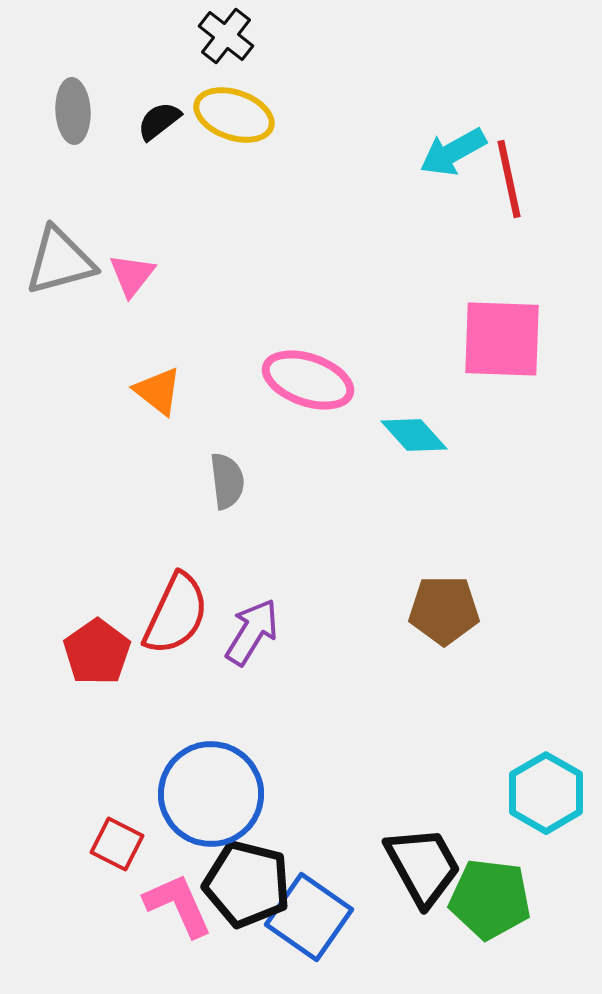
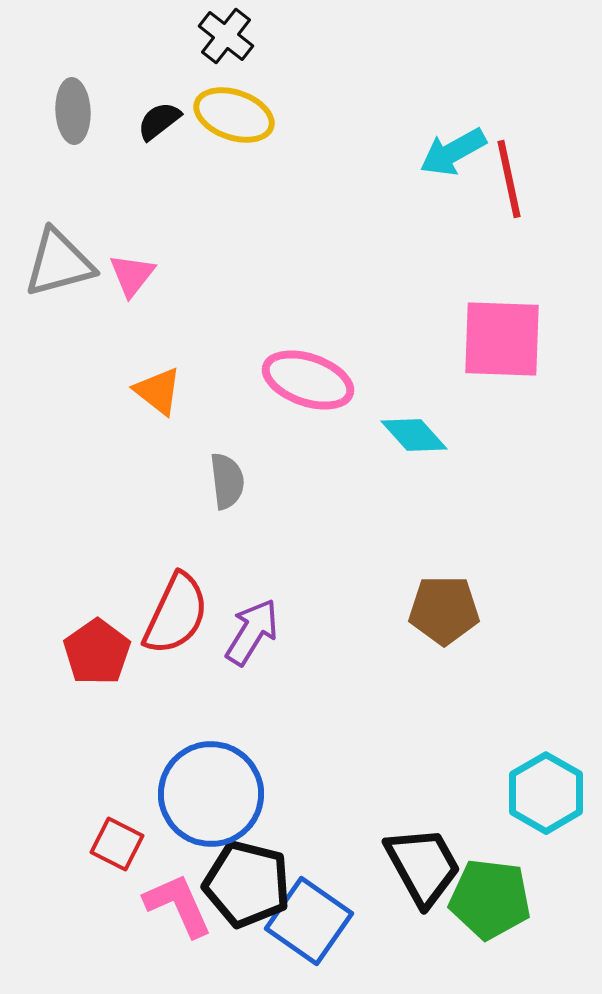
gray triangle: moved 1 px left, 2 px down
blue square: moved 4 px down
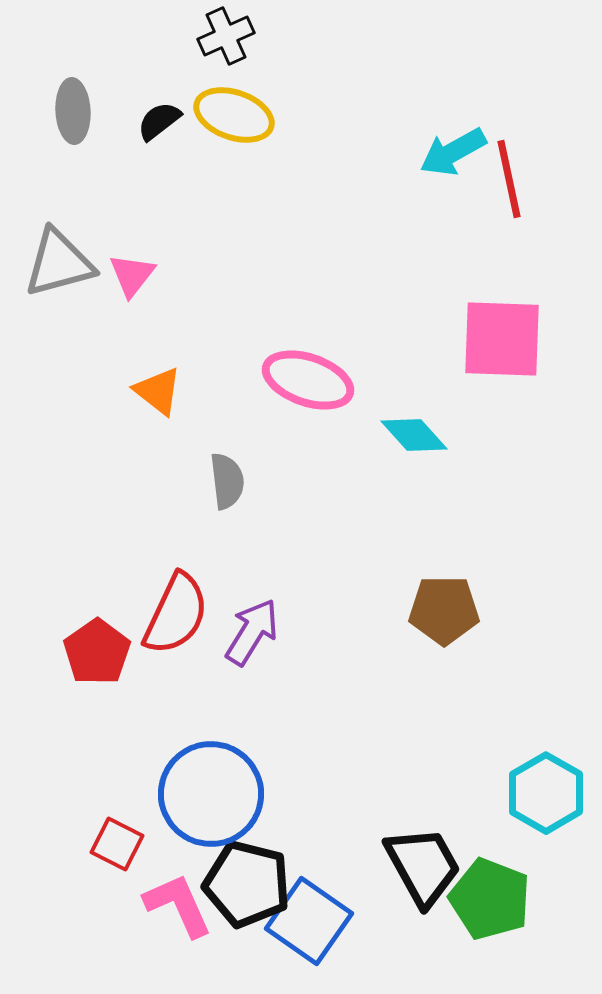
black cross: rotated 28 degrees clockwise
green pentagon: rotated 14 degrees clockwise
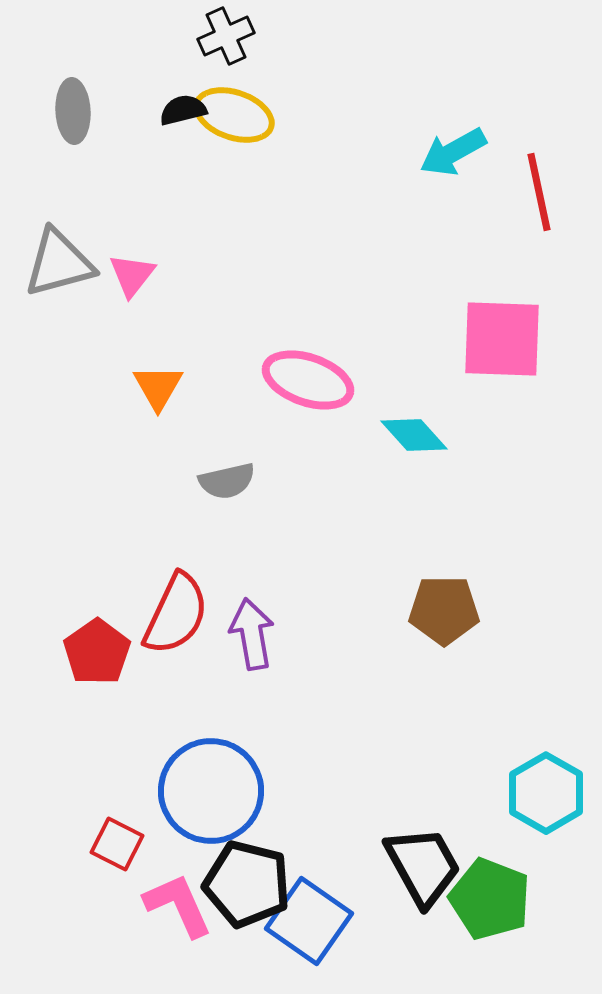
black semicircle: moved 24 px right, 11 px up; rotated 24 degrees clockwise
red line: moved 30 px right, 13 px down
orange triangle: moved 4 px up; rotated 22 degrees clockwise
gray semicircle: rotated 84 degrees clockwise
purple arrow: moved 2 px down; rotated 42 degrees counterclockwise
blue circle: moved 3 px up
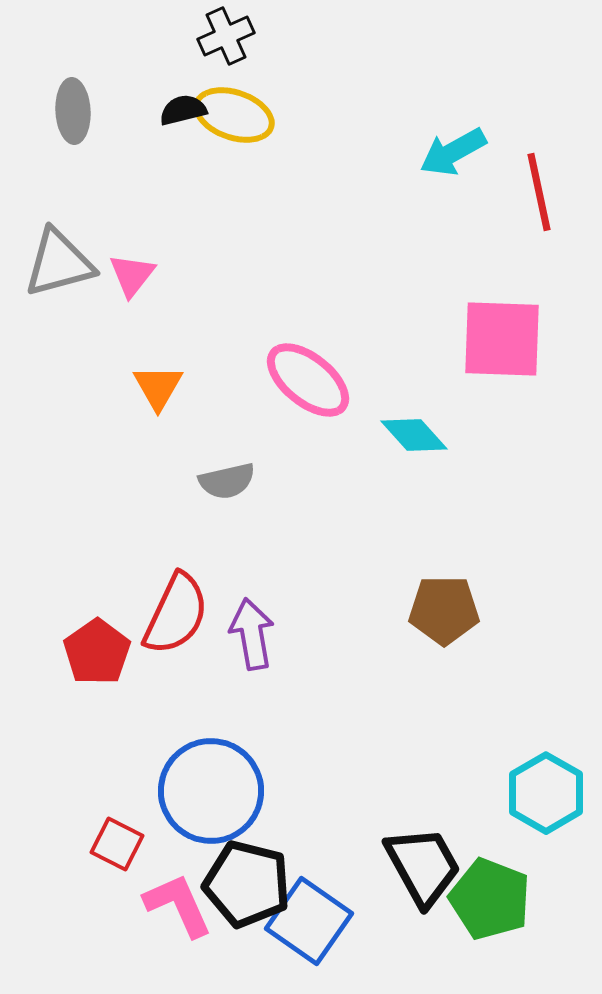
pink ellipse: rotated 20 degrees clockwise
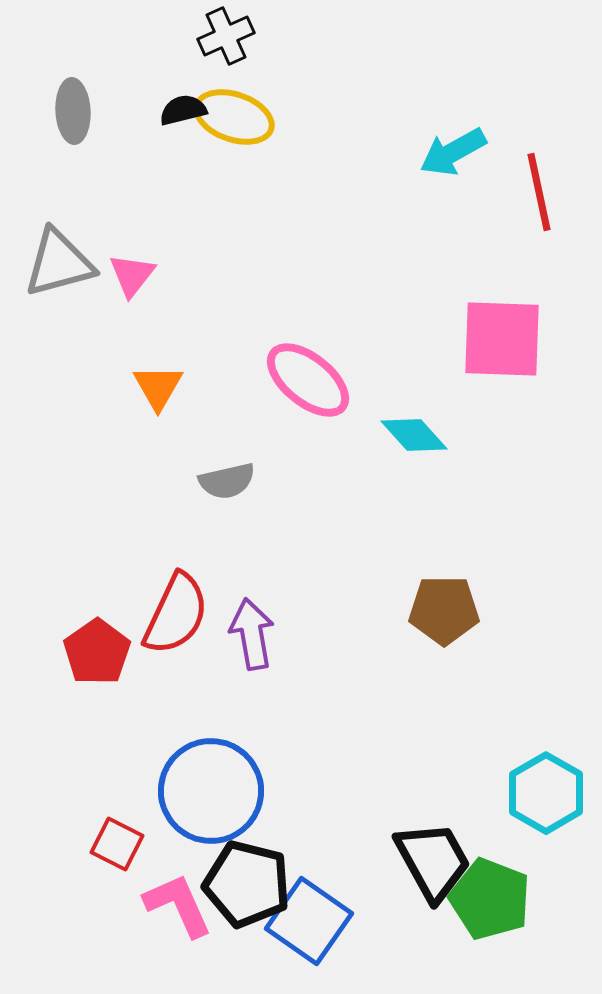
yellow ellipse: moved 2 px down
black trapezoid: moved 10 px right, 5 px up
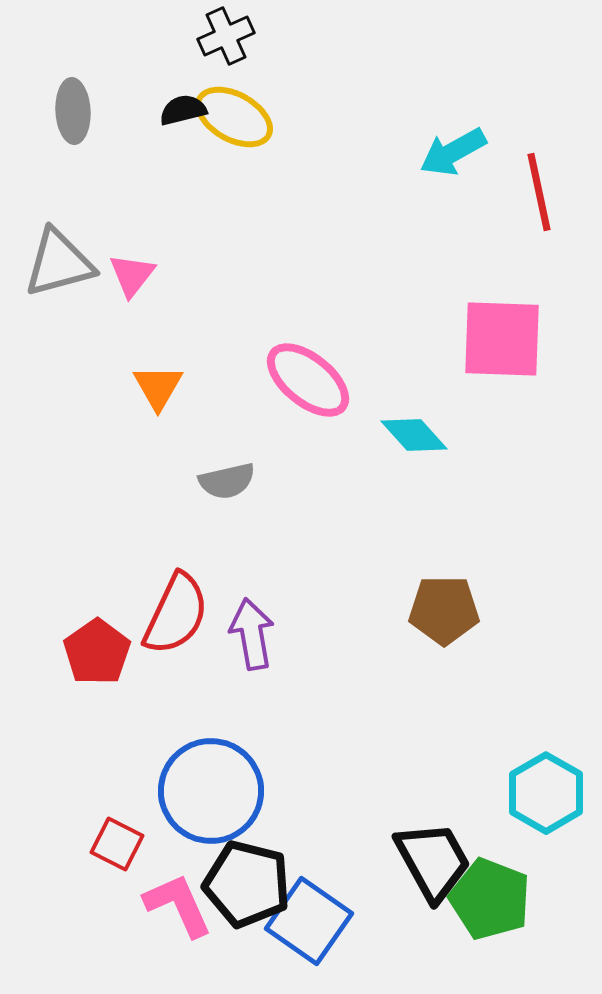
yellow ellipse: rotated 10 degrees clockwise
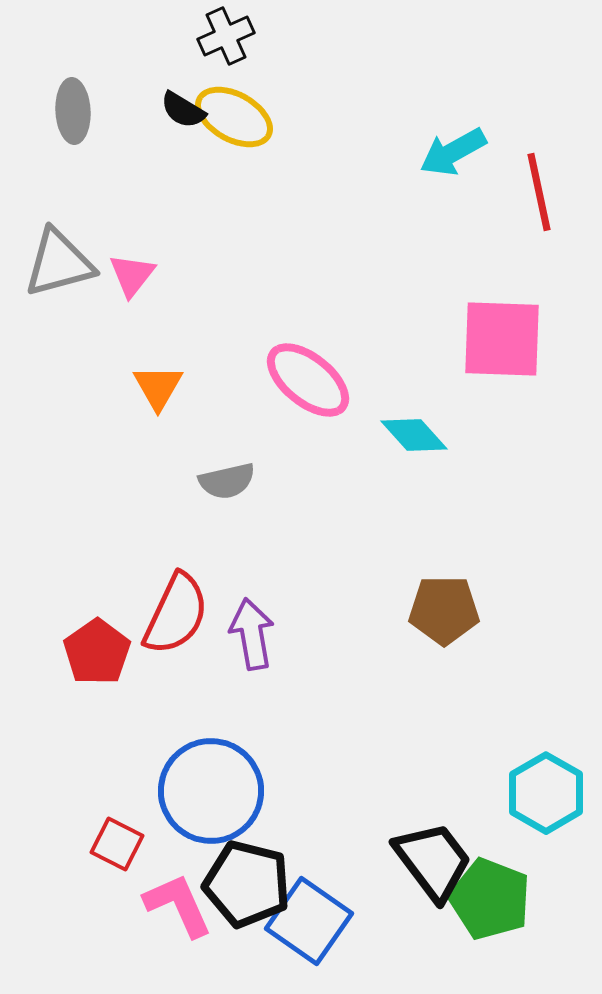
black semicircle: rotated 135 degrees counterclockwise
black trapezoid: rotated 8 degrees counterclockwise
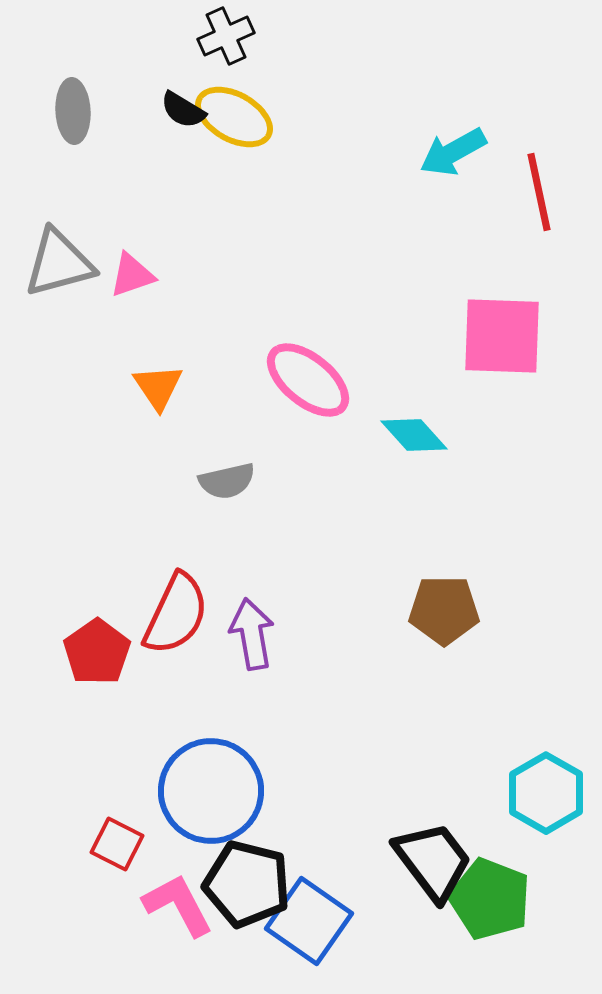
pink triangle: rotated 33 degrees clockwise
pink square: moved 3 px up
orange triangle: rotated 4 degrees counterclockwise
pink L-shape: rotated 4 degrees counterclockwise
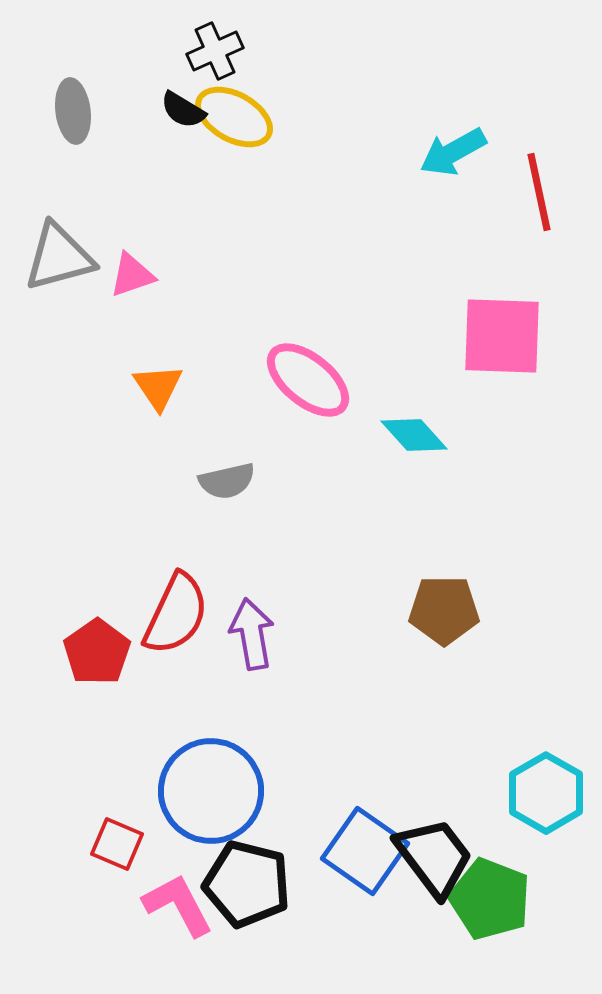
black cross: moved 11 px left, 15 px down
gray ellipse: rotated 4 degrees counterclockwise
gray triangle: moved 6 px up
red square: rotated 4 degrees counterclockwise
black trapezoid: moved 1 px right, 4 px up
blue square: moved 56 px right, 70 px up
